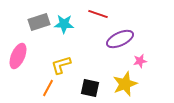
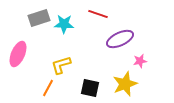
gray rectangle: moved 4 px up
pink ellipse: moved 2 px up
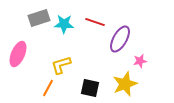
red line: moved 3 px left, 8 px down
purple ellipse: rotated 36 degrees counterclockwise
